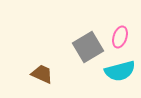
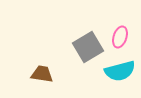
brown trapezoid: rotated 15 degrees counterclockwise
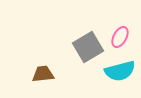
pink ellipse: rotated 10 degrees clockwise
brown trapezoid: moved 1 px right; rotated 15 degrees counterclockwise
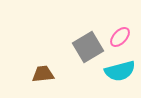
pink ellipse: rotated 15 degrees clockwise
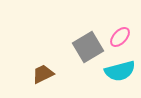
brown trapezoid: rotated 20 degrees counterclockwise
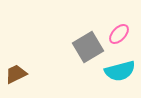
pink ellipse: moved 1 px left, 3 px up
brown trapezoid: moved 27 px left
